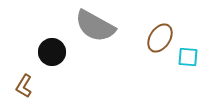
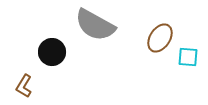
gray semicircle: moved 1 px up
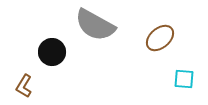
brown ellipse: rotated 16 degrees clockwise
cyan square: moved 4 px left, 22 px down
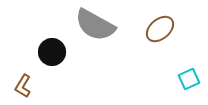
brown ellipse: moved 9 px up
cyan square: moved 5 px right; rotated 30 degrees counterclockwise
brown L-shape: moved 1 px left
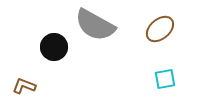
black circle: moved 2 px right, 5 px up
cyan square: moved 24 px left; rotated 15 degrees clockwise
brown L-shape: moved 1 px right; rotated 80 degrees clockwise
